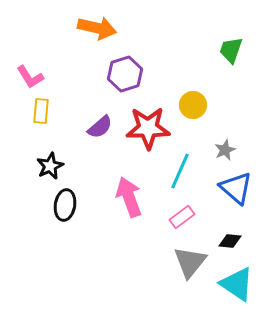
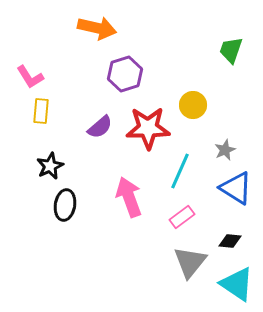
blue triangle: rotated 9 degrees counterclockwise
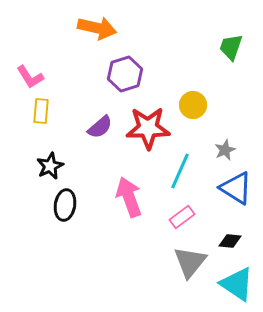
green trapezoid: moved 3 px up
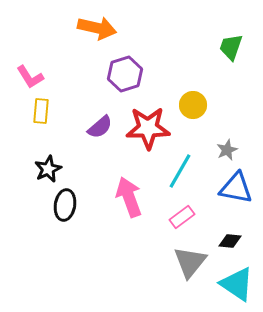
gray star: moved 2 px right
black star: moved 2 px left, 3 px down
cyan line: rotated 6 degrees clockwise
blue triangle: rotated 21 degrees counterclockwise
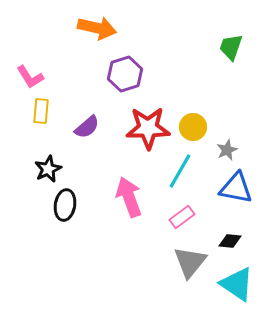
yellow circle: moved 22 px down
purple semicircle: moved 13 px left
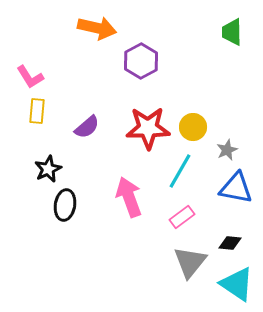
green trapezoid: moved 1 px right, 15 px up; rotated 20 degrees counterclockwise
purple hexagon: moved 16 px right, 13 px up; rotated 12 degrees counterclockwise
yellow rectangle: moved 4 px left
black diamond: moved 2 px down
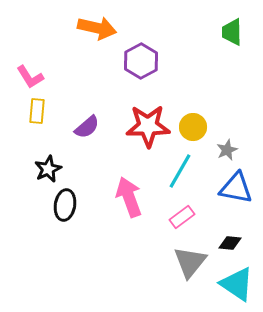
red star: moved 2 px up
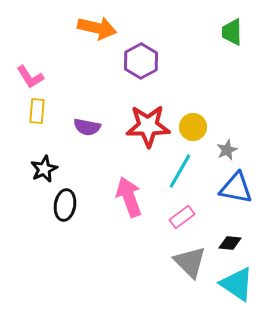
purple semicircle: rotated 52 degrees clockwise
black star: moved 4 px left
gray triangle: rotated 24 degrees counterclockwise
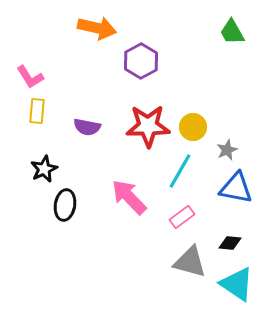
green trapezoid: rotated 28 degrees counterclockwise
pink arrow: rotated 24 degrees counterclockwise
gray triangle: rotated 30 degrees counterclockwise
